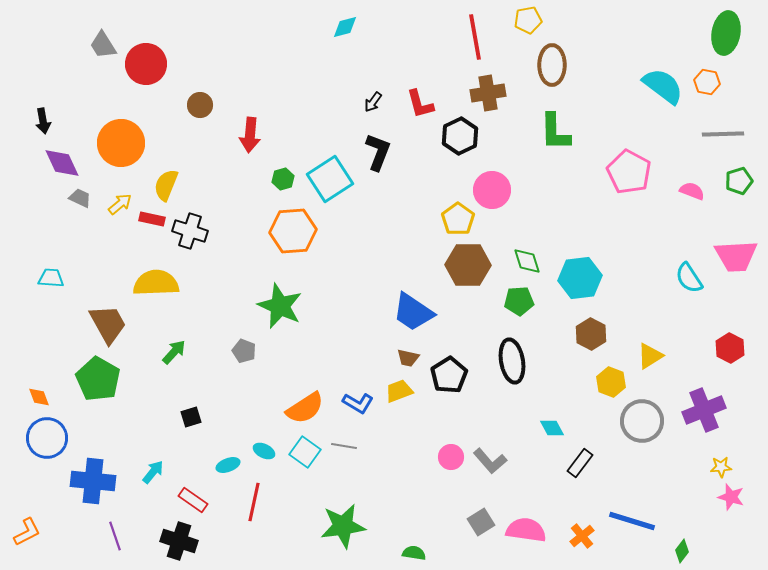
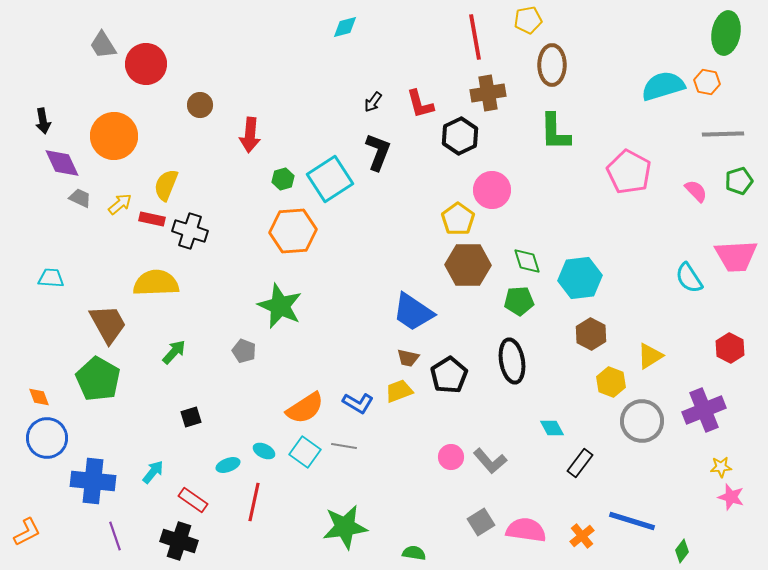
cyan semicircle at (663, 86): rotated 54 degrees counterclockwise
orange circle at (121, 143): moved 7 px left, 7 px up
pink semicircle at (692, 191): moved 4 px right; rotated 25 degrees clockwise
green star at (343, 526): moved 2 px right, 1 px down
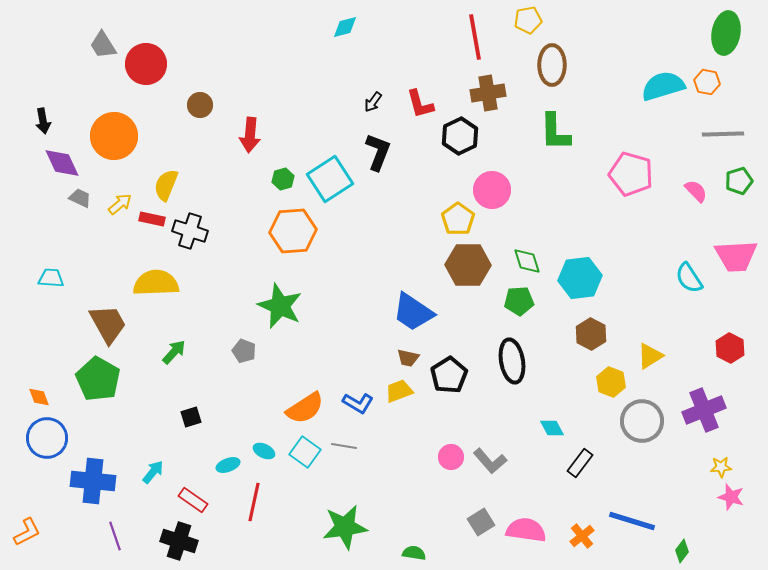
pink pentagon at (629, 172): moved 2 px right, 2 px down; rotated 12 degrees counterclockwise
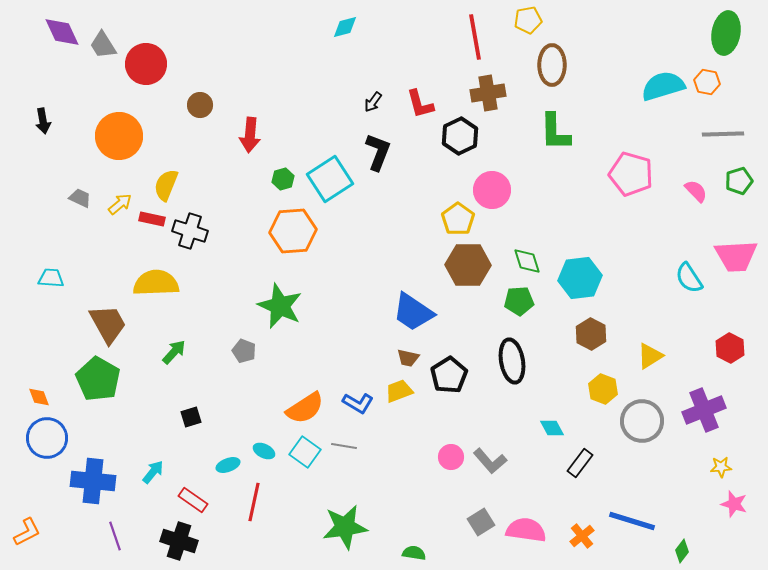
orange circle at (114, 136): moved 5 px right
purple diamond at (62, 163): moved 131 px up
yellow hexagon at (611, 382): moved 8 px left, 7 px down
pink star at (731, 497): moved 3 px right, 7 px down
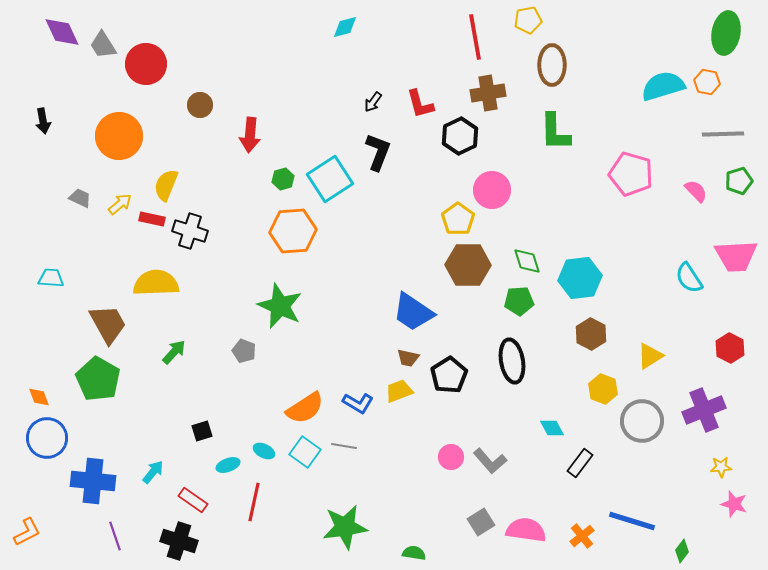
black square at (191, 417): moved 11 px right, 14 px down
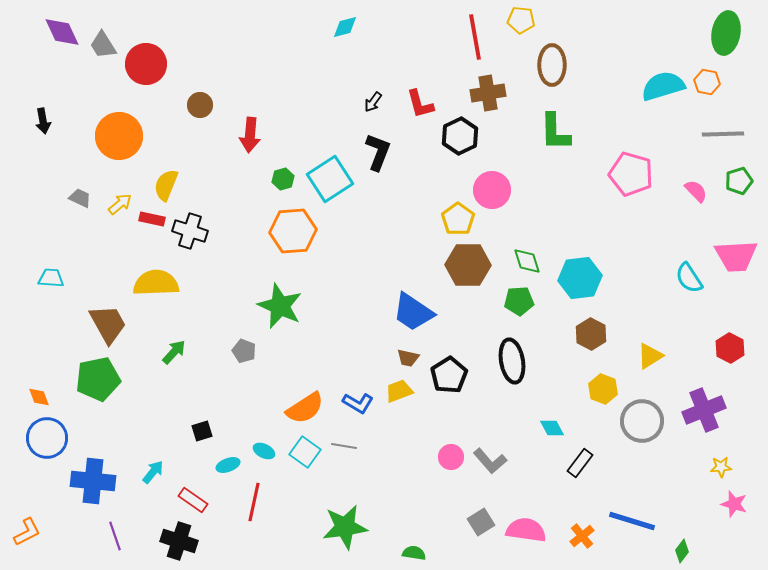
yellow pentagon at (528, 20): moved 7 px left; rotated 16 degrees clockwise
green pentagon at (98, 379): rotated 30 degrees clockwise
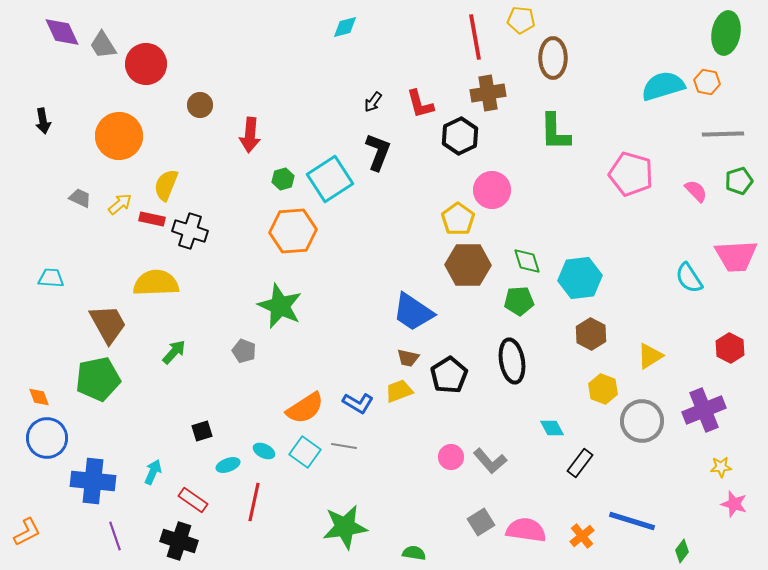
brown ellipse at (552, 65): moved 1 px right, 7 px up
cyan arrow at (153, 472): rotated 15 degrees counterclockwise
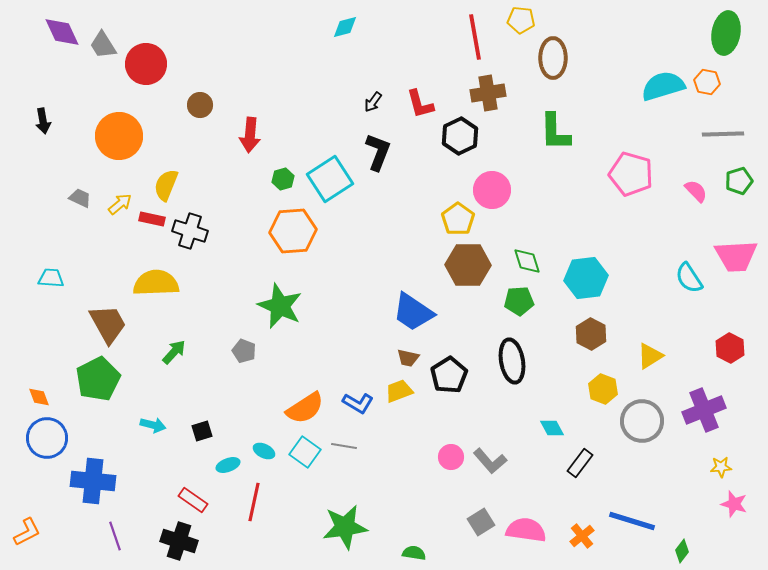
cyan hexagon at (580, 278): moved 6 px right
green pentagon at (98, 379): rotated 15 degrees counterclockwise
cyan arrow at (153, 472): moved 47 px up; rotated 80 degrees clockwise
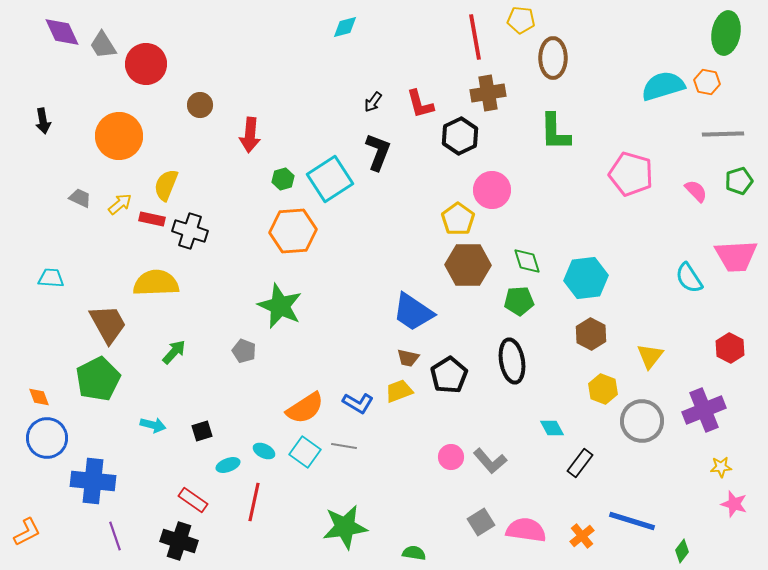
yellow triangle at (650, 356): rotated 20 degrees counterclockwise
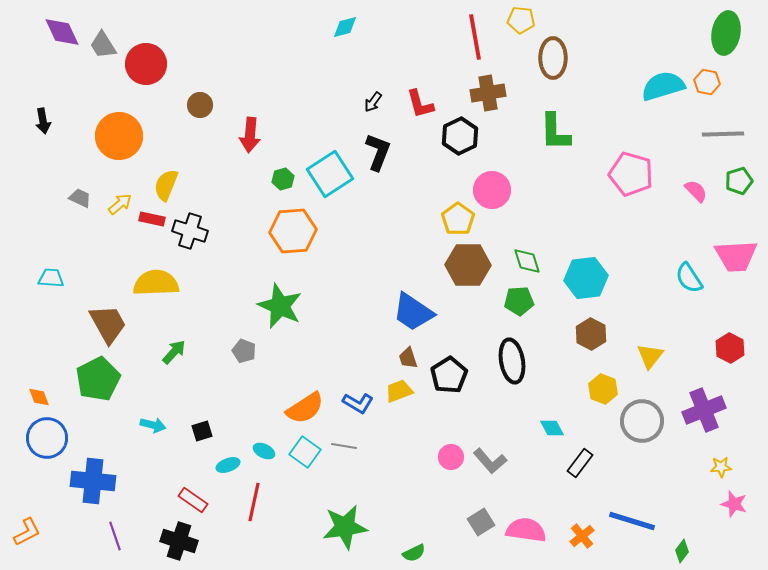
cyan square at (330, 179): moved 5 px up
brown trapezoid at (408, 358): rotated 60 degrees clockwise
green semicircle at (414, 553): rotated 145 degrees clockwise
